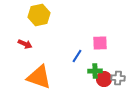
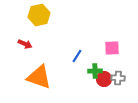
pink square: moved 12 px right, 5 px down
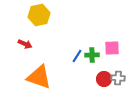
green cross: moved 3 px left, 16 px up
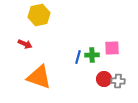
blue line: moved 1 px right, 1 px down; rotated 16 degrees counterclockwise
gray cross: moved 3 px down
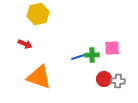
yellow hexagon: moved 1 px left, 1 px up
blue line: rotated 56 degrees clockwise
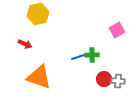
pink square: moved 5 px right, 18 px up; rotated 28 degrees counterclockwise
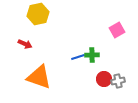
gray cross: rotated 16 degrees counterclockwise
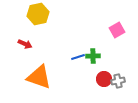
green cross: moved 1 px right, 1 px down
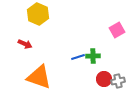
yellow hexagon: rotated 25 degrees counterclockwise
